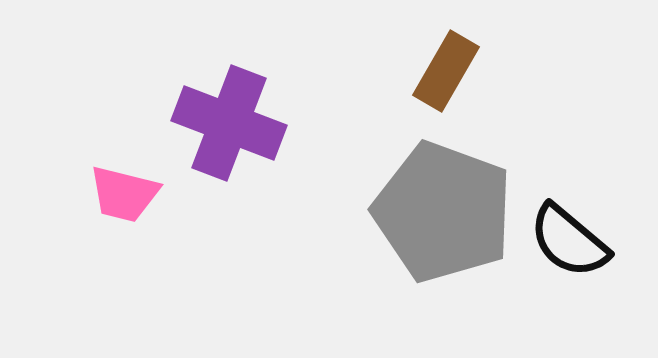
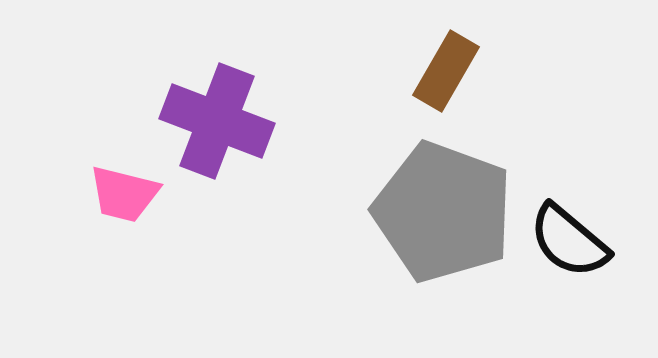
purple cross: moved 12 px left, 2 px up
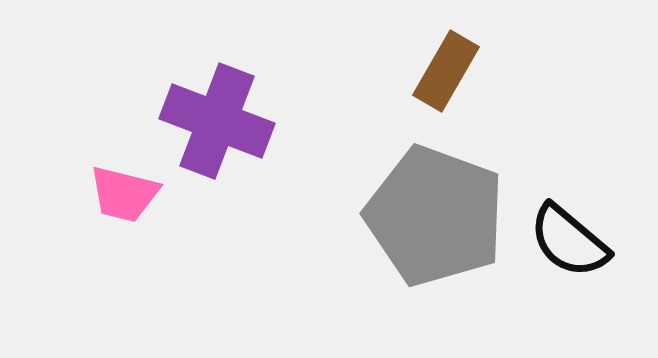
gray pentagon: moved 8 px left, 4 px down
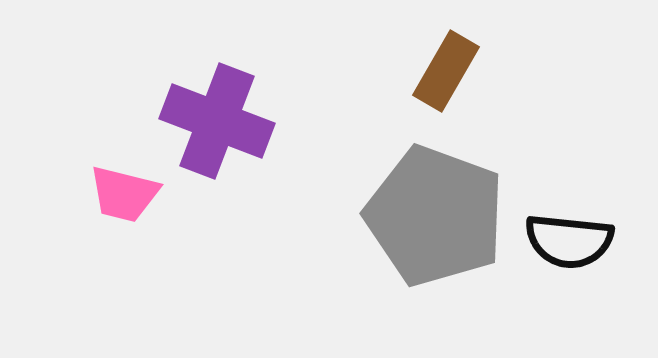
black semicircle: rotated 34 degrees counterclockwise
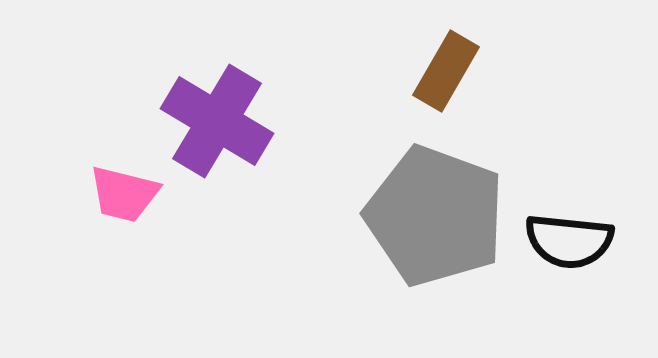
purple cross: rotated 10 degrees clockwise
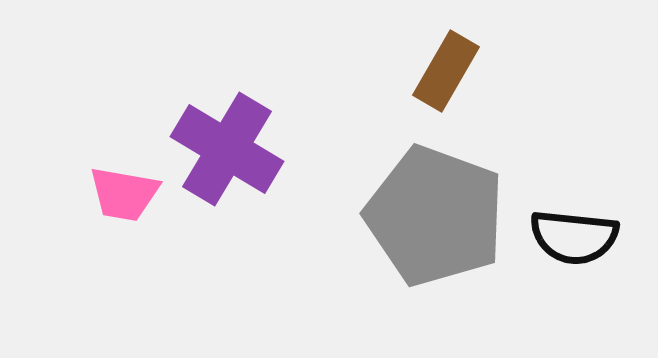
purple cross: moved 10 px right, 28 px down
pink trapezoid: rotated 4 degrees counterclockwise
black semicircle: moved 5 px right, 4 px up
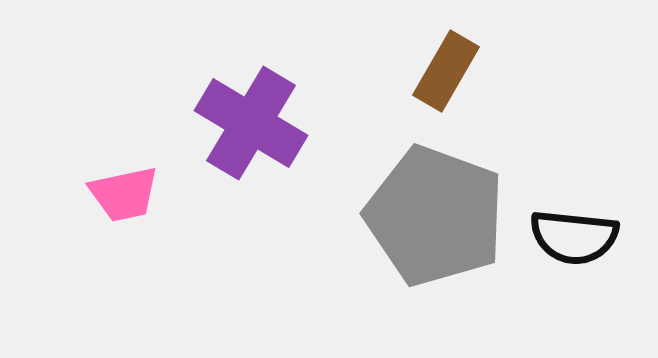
purple cross: moved 24 px right, 26 px up
pink trapezoid: rotated 22 degrees counterclockwise
